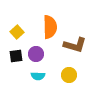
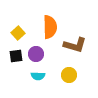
yellow square: moved 1 px right, 1 px down
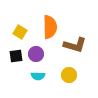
yellow square: moved 2 px right, 1 px up; rotated 16 degrees counterclockwise
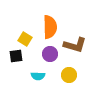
yellow square: moved 5 px right, 7 px down
purple circle: moved 14 px right
